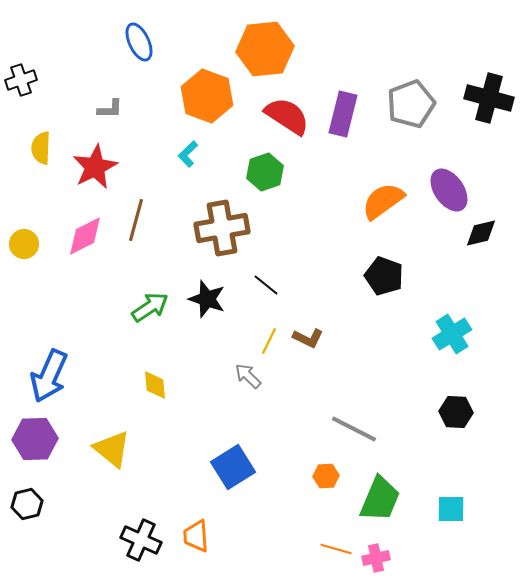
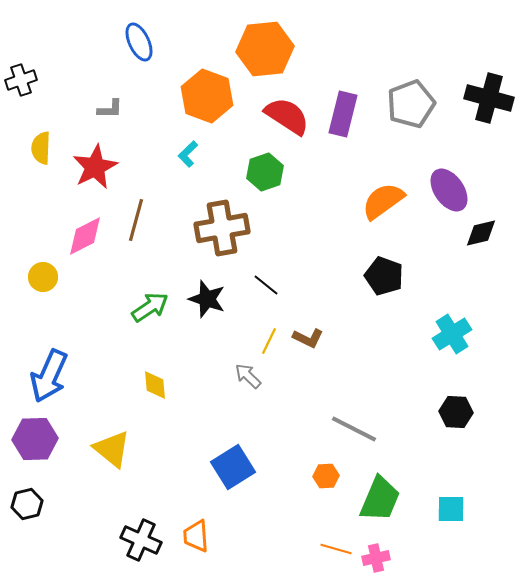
yellow circle at (24, 244): moved 19 px right, 33 px down
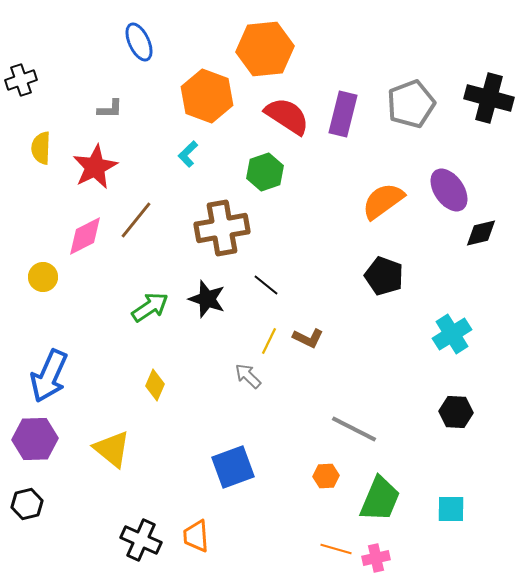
brown line at (136, 220): rotated 24 degrees clockwise
yellow diamond at (155, 385): rotated 28 degrees clockwise
blue square at (233, 467): rotated 12 degrees clockwise
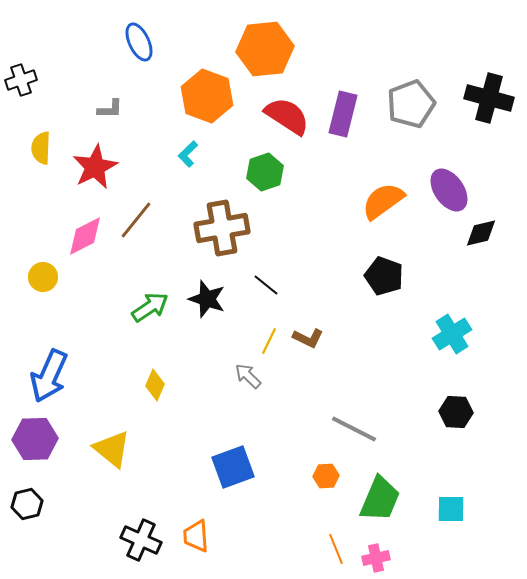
orange line at (336, 549): rotated 52 degrees clockwise
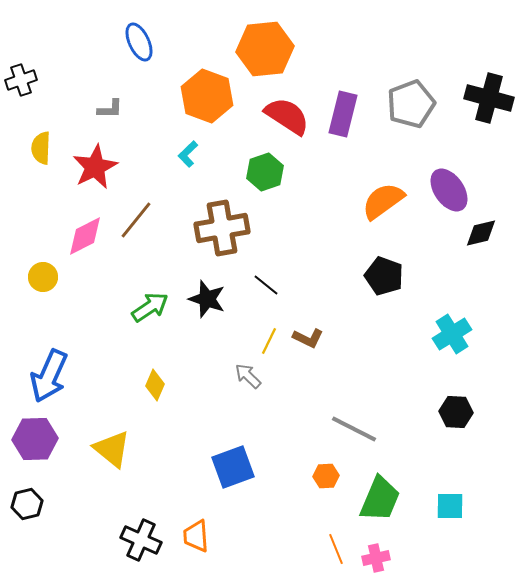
cyan square at (451, 509): moved 1 px left, 3 px up
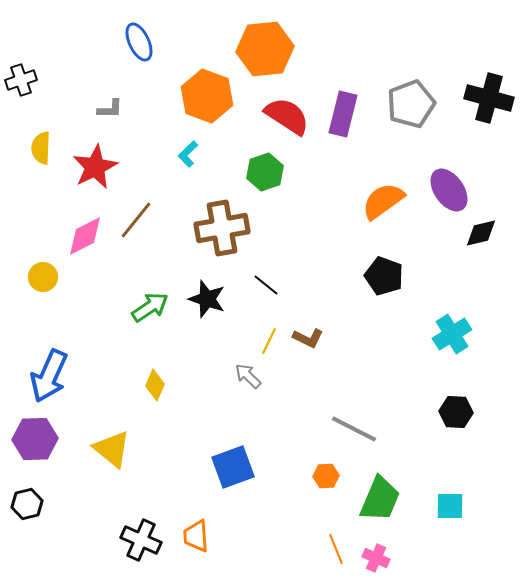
pink cross at (376, 558): rotated 36 degrees clockwise
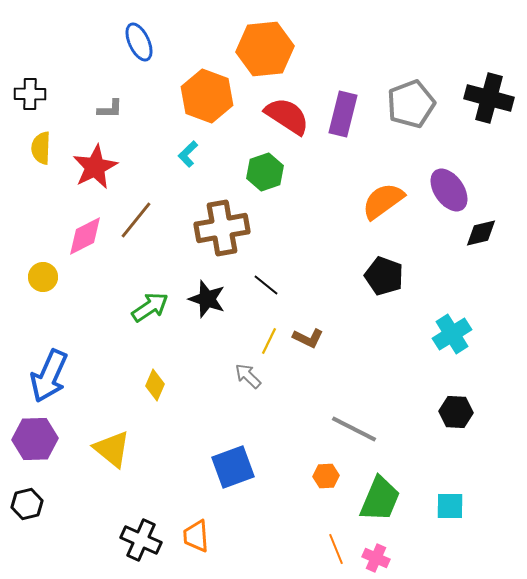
black cross at (21, 80): moved 9 px right, 14 px down; rotated 20 degrees clockwise
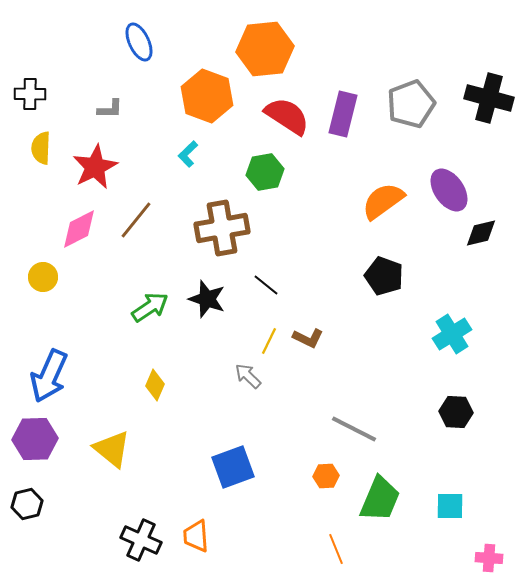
green hexagon at (265, 172): rotated 9 degrees clockwise
pink diamond at (85, 236): moved 6 px left, 7 px up
pink cross at (376, 558): moved 113 px right; rotated 20 degrees counterclockwise
